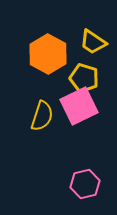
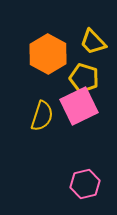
yellow trapezoid: rotated 12 degrees clockwise
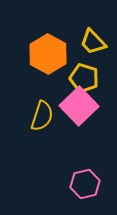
pink square: rotated 18 degrees counterclockwise
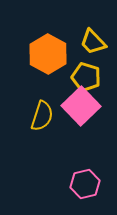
yellow pentagon: moved 2 px right, 1 px up
pink square: moved 2 px right
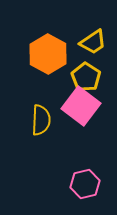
yellow trapezoid: rotated 80 degrees counterclockwise
yellow pentagon: rotated 16 degrees clockwise
pink square: rotated 9 degrees counterclockwise
yellow semicircle: moved 1 px left, 4 px down; rotated 16 degrees counterclockwise
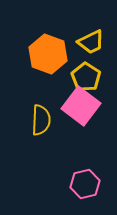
yellow trapezoid: moved 2 px left; rotated 8 degrees clockwise
orange hexagon: rotated 9 degrees counterclockwise
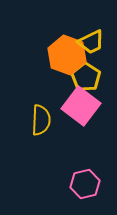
orange hexagon: moved 19 px right, 1 px down
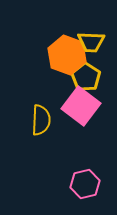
yellow trapezoid: rotated 28 degrees clockwise
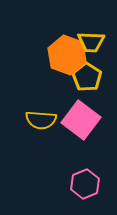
yellow pentagon: moved 1 px right
pink square: moved 14 px down
yellow semicircle: rotated 92 degrees clockwise
pink hexagon: rotated 8 degrees counterclockwise
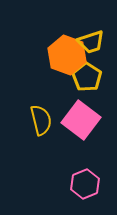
yellow trapezoid: rotated 20 degrees counterclockwise
yellow semicircle: rotated 108 degrees counterclockwise
